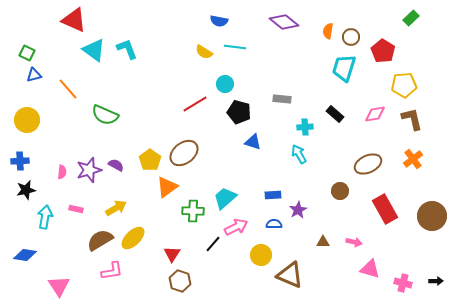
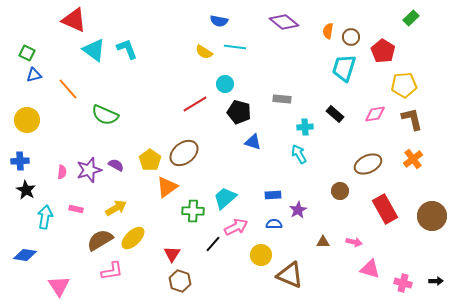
black star at (26, 190): rotated 30 degrees counterclockwise
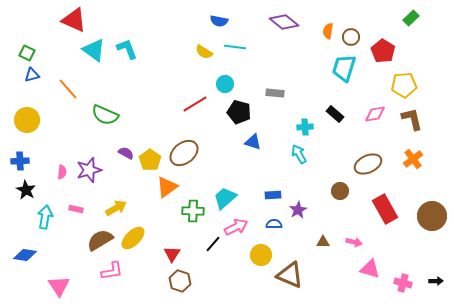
blue triangle at (34, 75): moved 2 px left
gray rectangle at (282, 99): moved 7 px left, 6 px up
purple semicircle at (116, 165): moved 10 px right, 12 px up
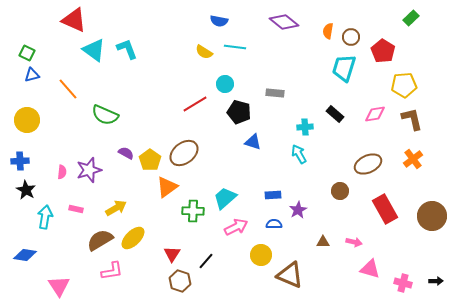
black line at (213, 244): moved 7 px left, 17 px down
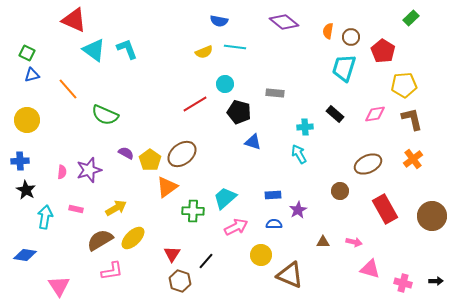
yellow semicircle at (204, 52): rotated 54 degrees counterclockwise
brown ellipse at (184, 153): moved 2 px left, 1 px down
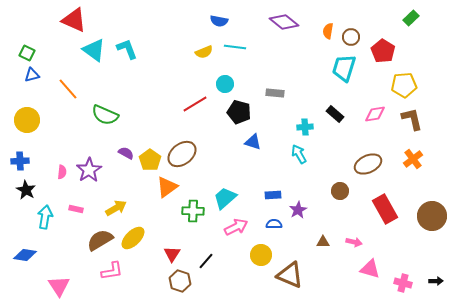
purple star at (89, 170): rotated 15 degrees counterclockwise
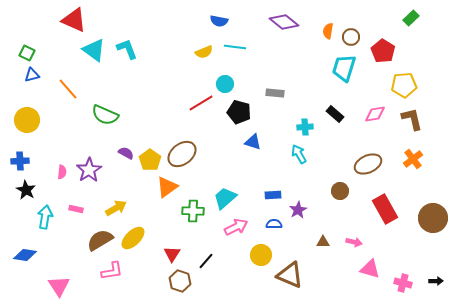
red line at (195, 104): moved 6 px right, 1 px up
brown circle at (432, 216): moved 1 px right, 2 px down
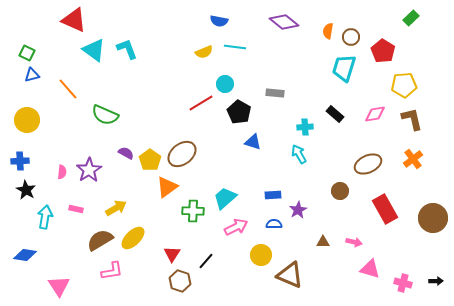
black pentagon at (239, 112): rotated 15 degrees clockwise
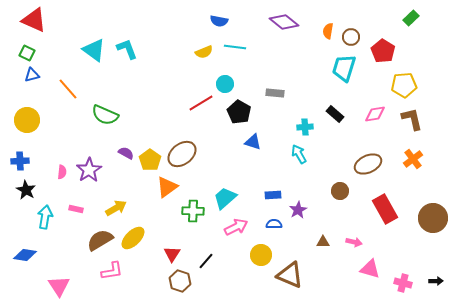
red triangle at (74, 20): moved 40 px left
